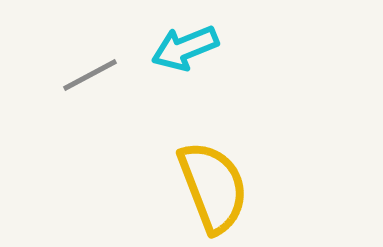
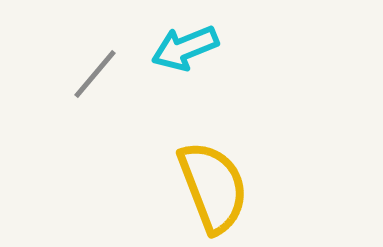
gray line: moved 5 px right, 1 px up; rotated 22 degrees counterclockwise
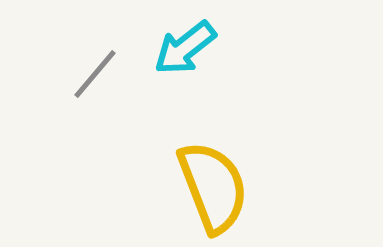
cyan arrow: rotated 16 degrees counterclockwise
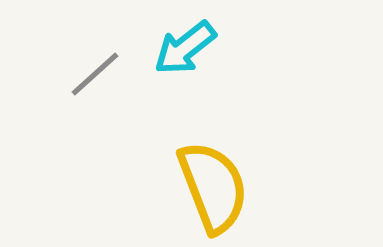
gray line: rotated 8 degrees clockwise
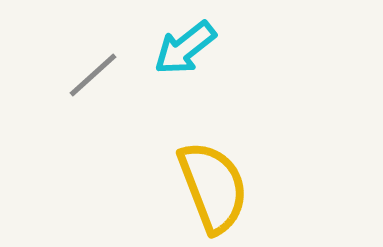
gray line: moved 2 px left, 1 px down
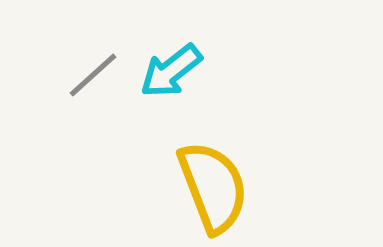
cyan arrow: moved 14 px left, 23 px down
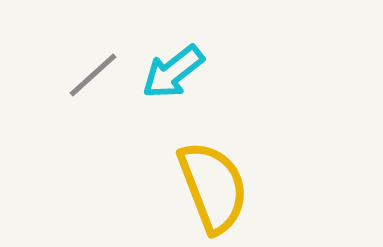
cyan arrow: moved 2 px right, 1 px down
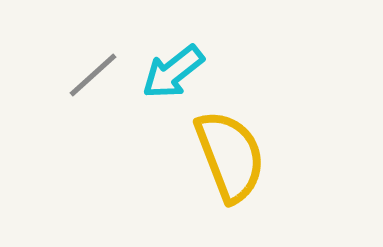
yellow semicircle: moved 17 px right, 31 px up
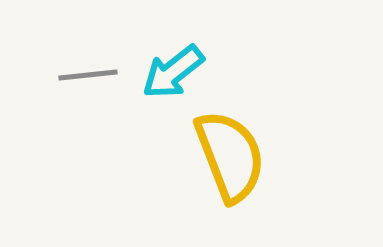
gray line: moved 5 px left; rotated 36 degrees clockwise
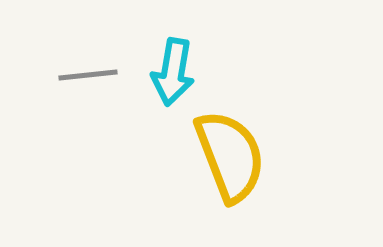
cyan arrow: rotated 42 degrees counterclockwise
